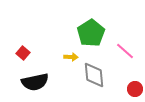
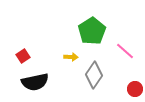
green pentagon: moved 1 px right, 2 px up
red square: moved 3 px down; rotated 16 degrees clockwise
gray diamond: rotated 40 degrees clockwise
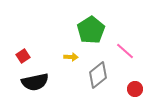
green pentagon: moved 1 px left, 1 px up
gray diamond: moved 4 px right; rotated 16 degrees clockwise
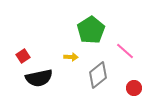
black semicircle: moved 4 px right, 4 px up
red circle: moved 1 px left, 1 px up
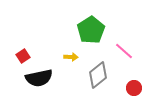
pink line: moved 1 px left
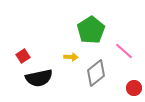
gray diamond: moved 2 px left, 2 px up
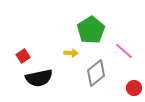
yellow arrow: moved 4 px up
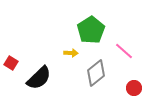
red square: moved 12 px left, 7 px down; rotated 24 degrees counterclockwise
black semicircle: rotated 32 degrees counterclockwise
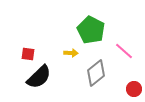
green pentagon: rotated 12 degrees counterclockwise
red square: moved 17 px right, 9 px up; rotated 24 degrees counterclockwise
black semicircle: moved 1 px up
red circle: moved 1 px down
